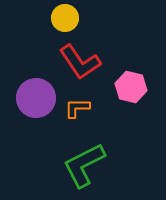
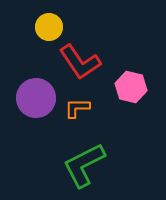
yellow circle: moved 16 px left, 9 px down
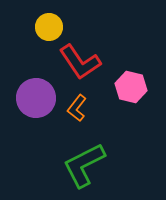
orange L-shape: rotated 52 degrees counterclockwise
